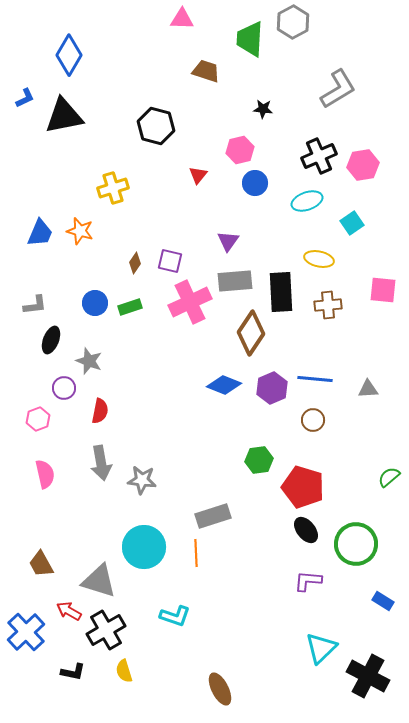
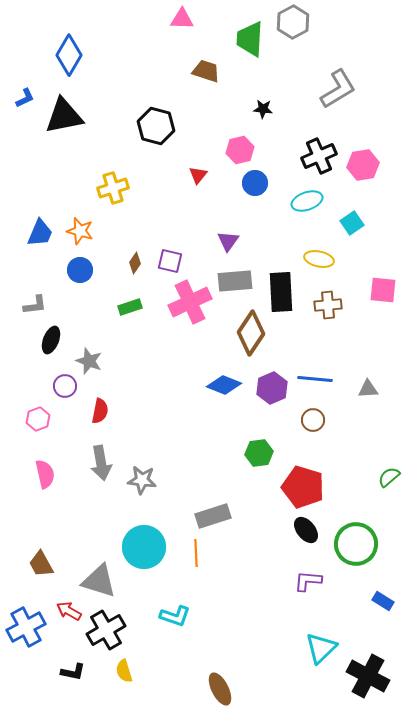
blue circle at (95, 303): moved 15 px left, 33 px up
purple circle at (64, 388): moved 1 px right, 2 px up
green hexagon at (259, 460): moved 7 px up
blue cross at (26, 632): moved 5 px up; rotated 15 degrees clockwise
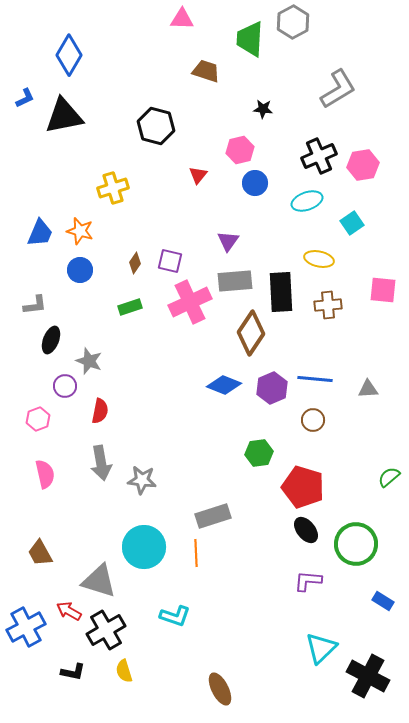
brown trapezoid at (41, 564): moved 1 px left, 11 px up
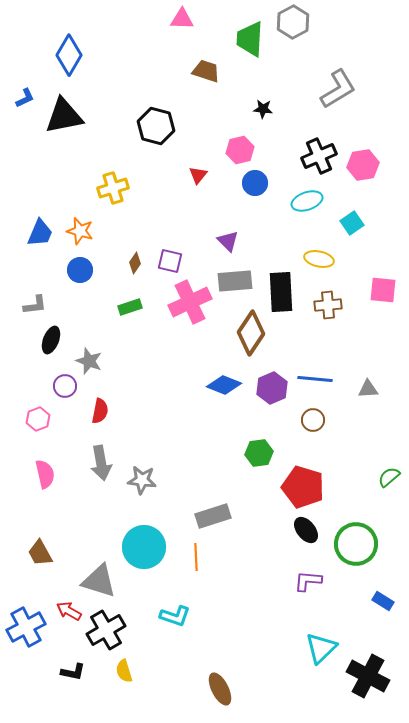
purple triangle at (228, 241): rotated 20 degrees counterclockwise
orange line at (196, 553): moved 4 px down
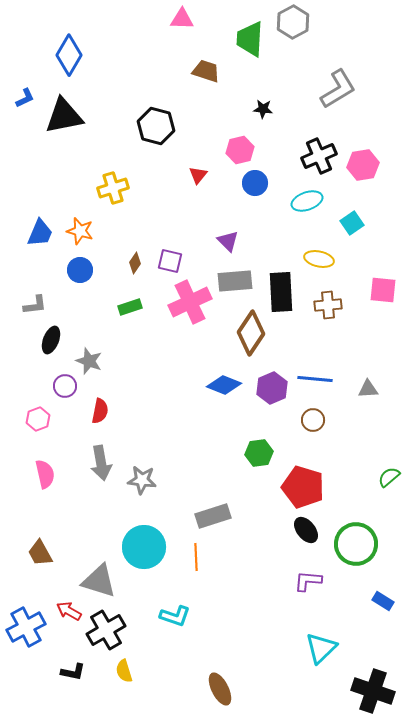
black cross at (368, 676): moved 5 px right, 15 px down; rotated 9 degrees counterclockwise
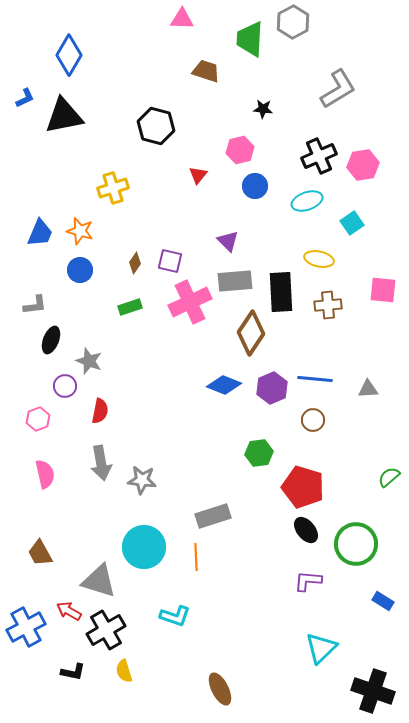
blue circle at (255, 183): moved 3 px down
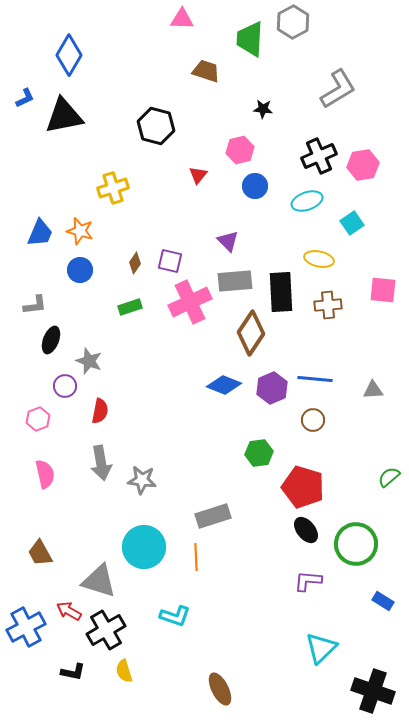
gray triangle at (368, 389): moved 5 px right, 1 px down
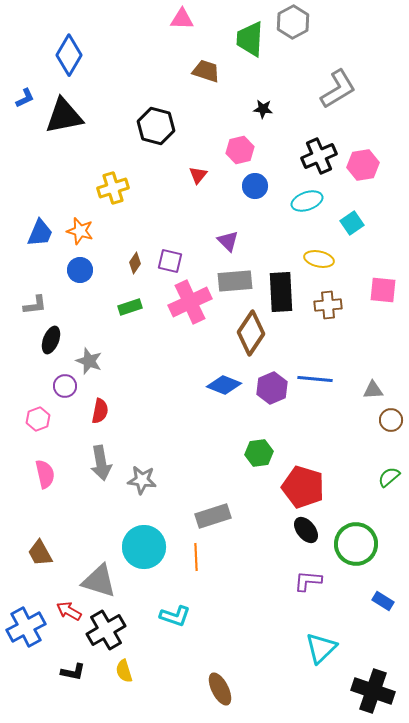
brown circle at (313, 420): moved 78 px right
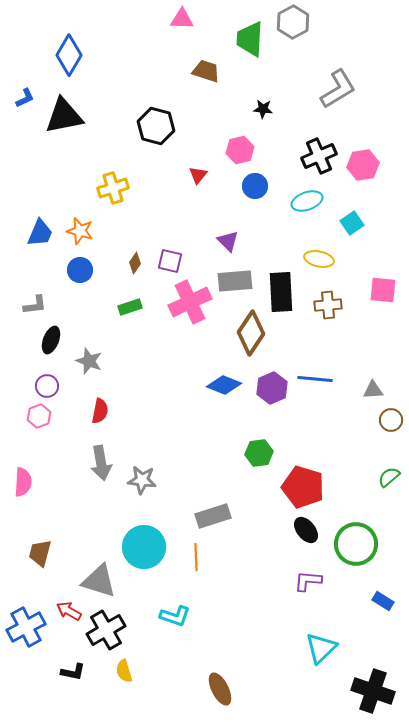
purple circle at (65, 386): moved 18 px left
pink hexagon at (38, 419): moved 1 px right, 3 px up
pink semicircle at (45, 474): moved 22 px left, 8 px down; rotated 16 degrees clockwise
brown trapezoid at (40, 553): rotated 44 degrees clockwise
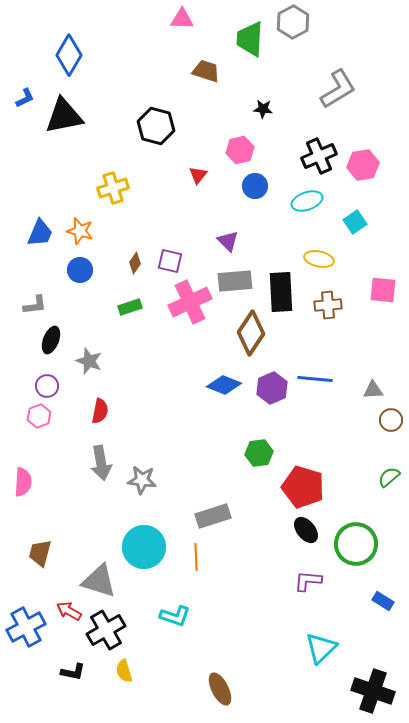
cyan square at (352, 223): moved 3 px right, 1 px up
